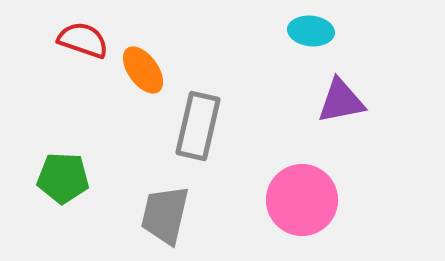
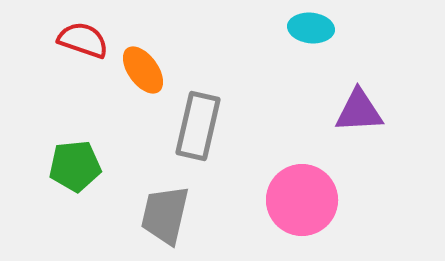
cyan ellipse: moved 3 px up
purple triangle: moved 18 px right, 10 px down; rotated 8 degrees clockwise
green pentagon: moved 12 px right, 12 px up; rotated 9 degrees counterclockwise
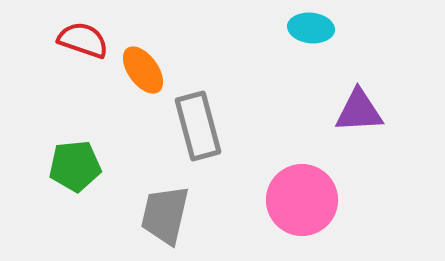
gray rectangle: rotated 28 degrees counterclockwise
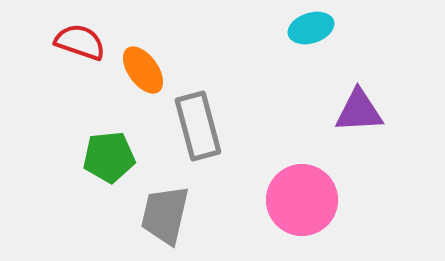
cyan ellipse: rotated 24 degrees counterclockwise
red semicircle: moved 3 px left, 2 px down
green pentagon: moved 34 px right, 9 px up
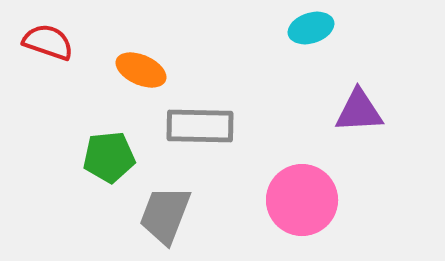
red semicircle: moved 32 px left
orange ellipse: moved 2 px left; rotated 30 degrees counterclockwise
gray rectangle: moved 2 px right; rotated 74 degrees counterclockwise
gray trapezoid: rotated 8 degrees clockwise
